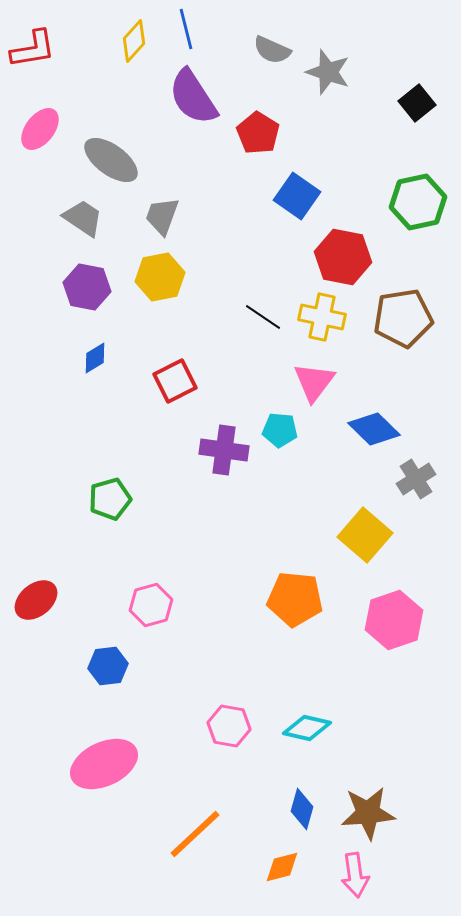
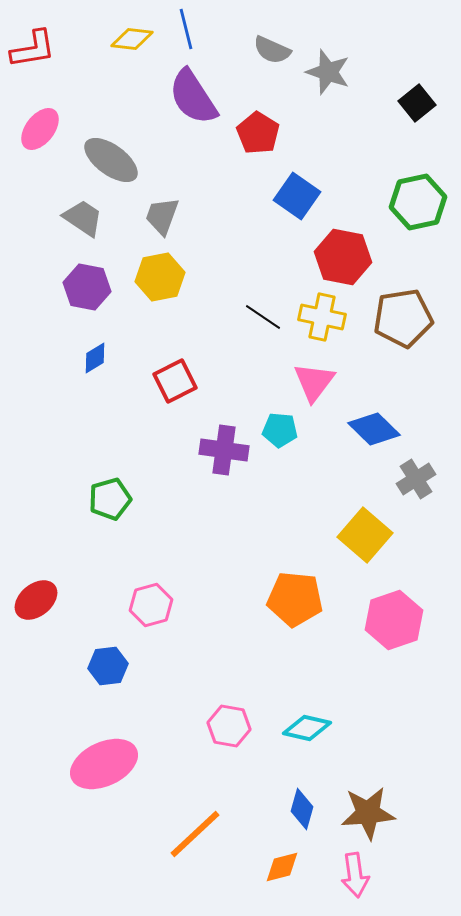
yellow diamond at (134, 41): moved 2 px left, 2 px up; rotated 54 degrees clockwise
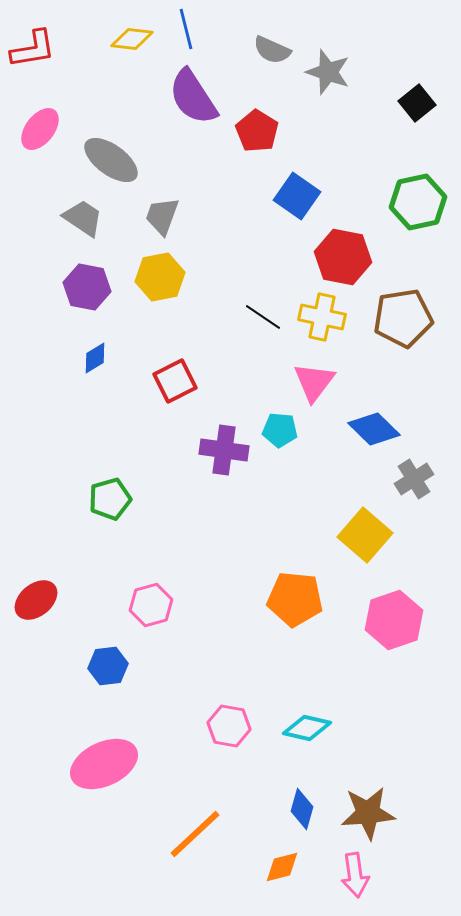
red pentagon at (258, 133): moved 1 px left, 2 px up
gray cross at (416, 479): moved 2 px left
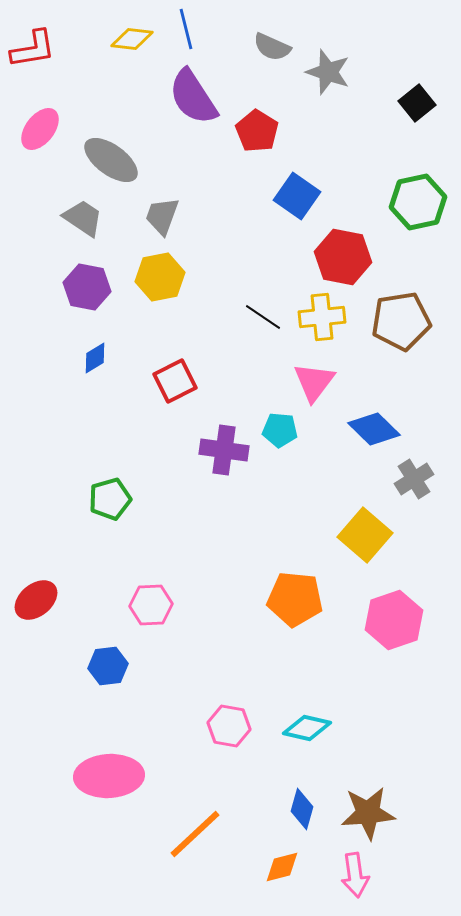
gray semicircle at (272, 50): moved 3 px up
yellow cross at (322, 317): rotated 18 degrees counterclockwise
brown pentagon at (403, 318): moved 2 px left, 3 px down
pink hexagon at (151, 605): rotated 12 degrees clockwise
pink ellipse at (104, 764): moved 5 px right, 12 px down; rotated 22 degrees clockwise
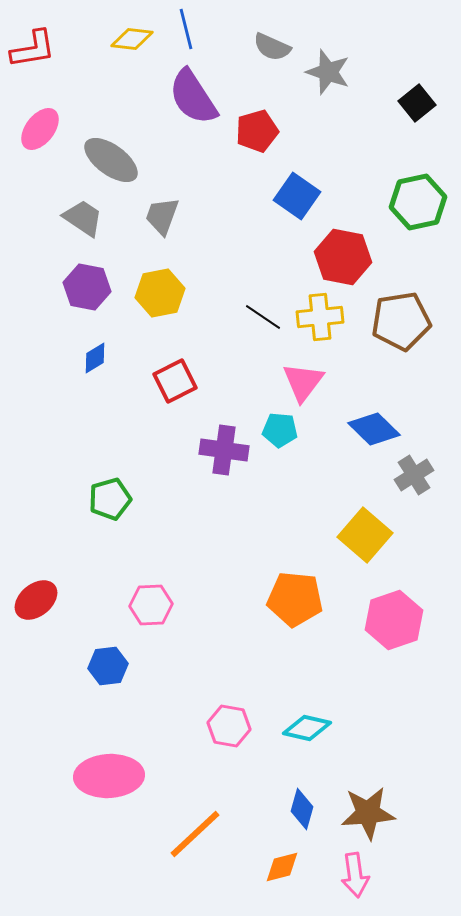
red pentagon at (257, 131): rotated 24 degrees clockwise
yellow hexagon at (160, 277): moved 16 px down
yellow cross at (322, 317): moved 2 px left
pink triangle at (314, 382): moved 11 px left
gray cross at (414, 479): moved 4 px up
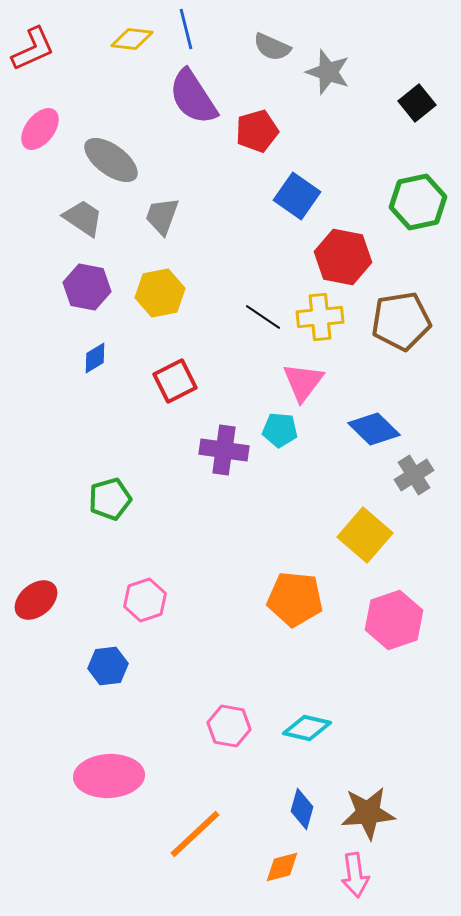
red L-shape at (33, 49): rotated 15 degrees counterclockwise
pink hexagon at (151, 605): moved 6 px left, 5 px up; rotated 15 degrees counterclockwise
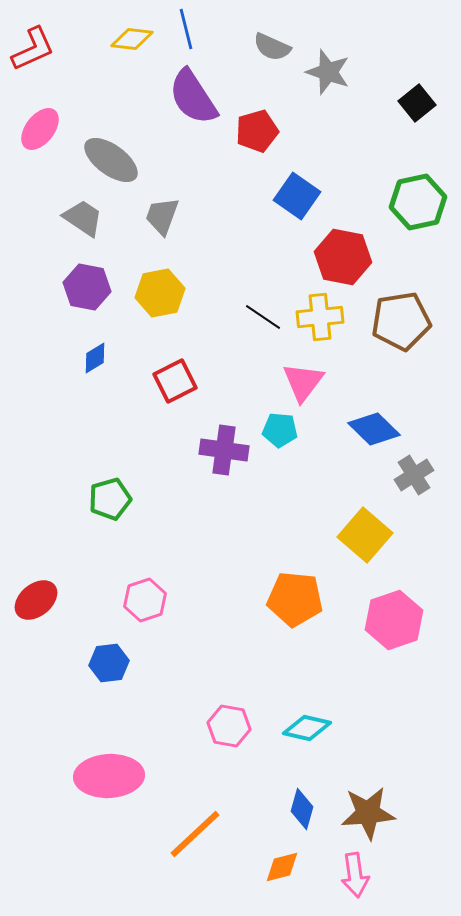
blue hexagon at (108, 666): moved 1 px right, 3 px up
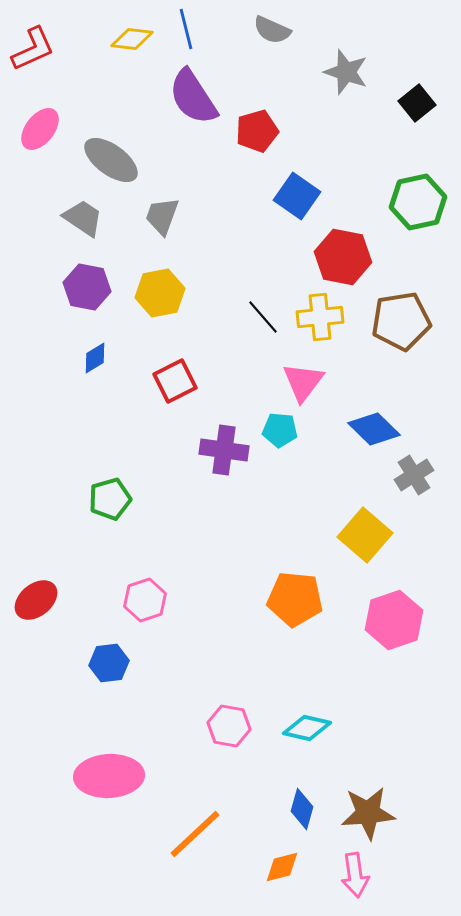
gray semicircle at (272, 47): moved 17 px up
gray star at (328, 72): moved 18 px right
black line at (263, 317): rotated 15 degrees clockwise
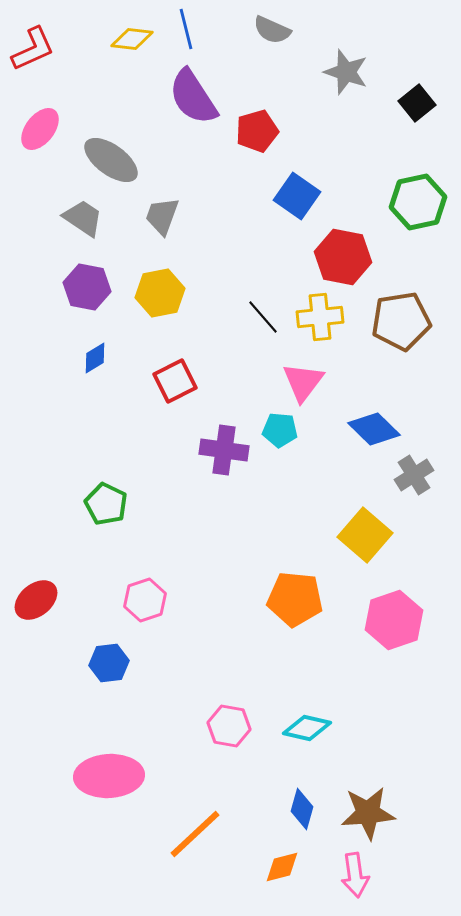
green pentagon at (110, 499): moved 4 px left, 5 px down; rotated 30 degrees counterclockwise
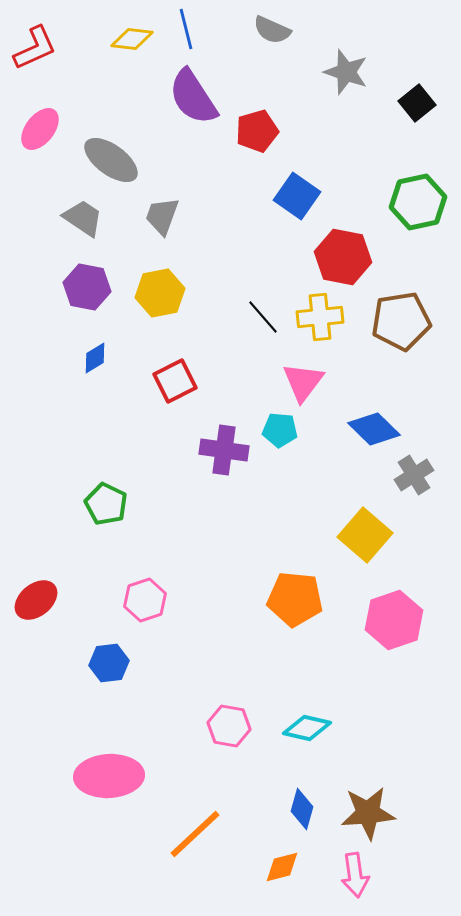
red L-shape at (33, 49): moved 2 px right, 1 px up
